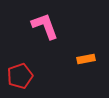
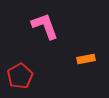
red pentagon: rotated 10 degrees counterclockwise
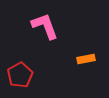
red pentagon: moved 1 px up
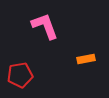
red pentagon: rotated 20 degrees clockwise
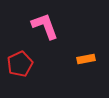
red pentagon: moved 11 px up; rotated 15 degrees counterclockwise
